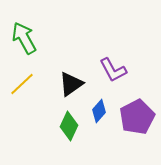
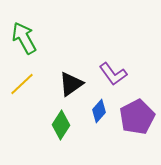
purple L-shape: moved 4 px down; rotated 8 degrees counterclockwise
green diamond: moved 8 px left, 1 px up; rotated 8 degrees clockwise
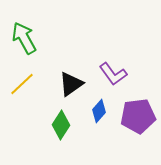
purple pentagon: moved 1 px right, 1 px up; rotated 20 degrees clockwise
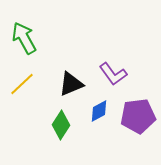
black triangle: rotated 12 degrees clockwise
blue diamond: rotated 20 degrees clockwise
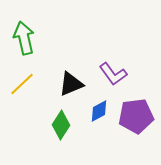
green arrow: rotated 16 degrees clockwise
purple pentagon: moved 2 px left
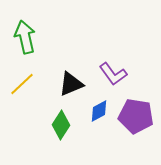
green arrow: moved 1 px right, 1 px up
purple pentagon: rotated 16 degrees clockwise
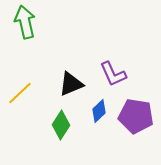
green arrow: moved 15 px up
purple L-shape: rotated 12 degrees clockwise
yellow line: moved 2 px left, 9 px down
blue diamond: rotated 15 degrees counterclockwise
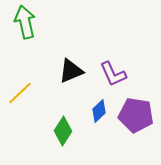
black triangle: moved 13 px up
purple pentagon: moved 1 px up
green diamond: moved 2 px right, 6 px down
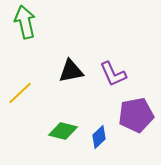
black triangle: rotated 12 degrees clockwise
blue diamond: moved 26 px down
purple pentagon: rotated 20 degrees counterclockwise
green diamond: rotated 72 degrees clockwise
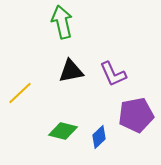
green arrow: moved 37 px right
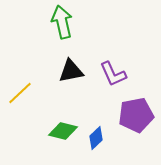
blue diamond: moved 3 px left, 1 px down
